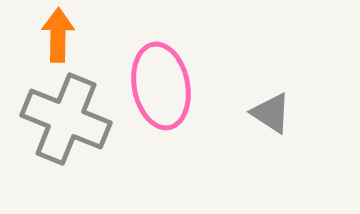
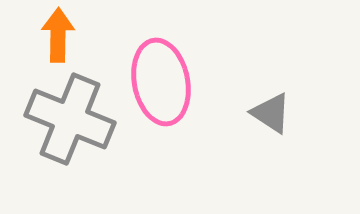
pink ellipse: moved 4 px up
gray cross: moved 4 px right
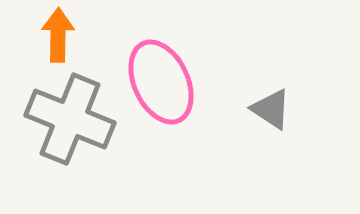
pink ellipse: rotated 14 degrees counterclockwise
gray triangle: moved 4 px up
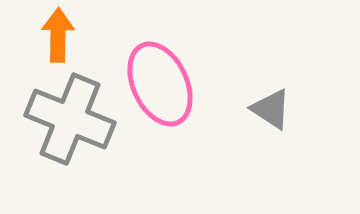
pink ellipse: moved 1 px left, 2 px down
